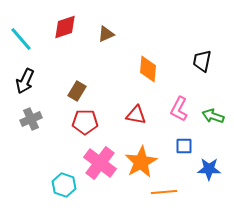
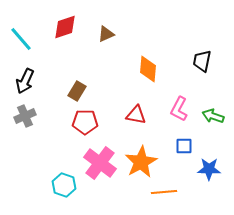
gray cross: moved 6 px left, 3 px up
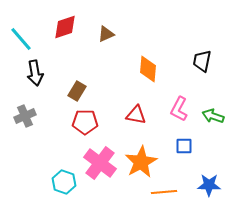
black arrow: moved 10 px right, 8 px up; rotated 35 degrees counterclockwise
blue star: moved 16 px down
cyan hexagon: moved 3 px up
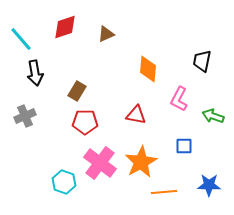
pink L-shape: moved 10 px up
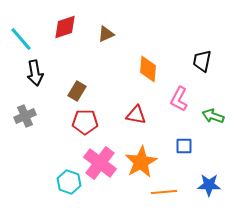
cyan hexagon: moved 5 px right
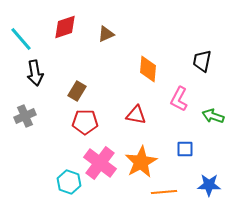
blue square: moved 1 px right, 3 px down
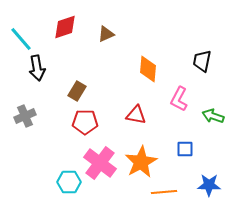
black arrow: moved 2 px right, 5 px up
cyan hexagon: rotated 20 degrees counterclockwise
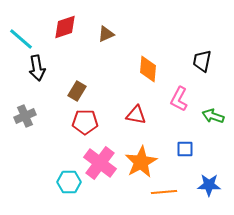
cyan line: rotated 8 degrees counterclockwise
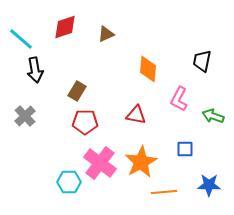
black arrow: moved 2 px left, 2 px down
gray cross: rotated 20 degrees counterclockwise
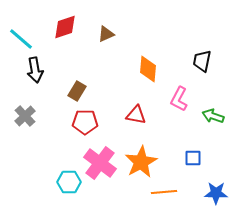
blue square: moved 8 px right, 9 px down
blue star: moved 7 px right, 8 px down
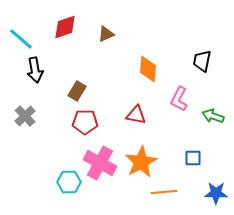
pink cross: rotated 8 degrees counterclockwise
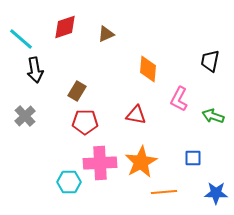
black trapezoid: moved 8 px right
pink cross: rotated 32 degrees counterclockwise
